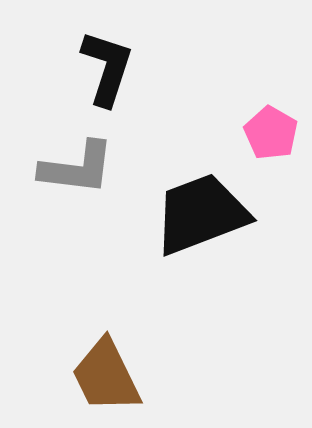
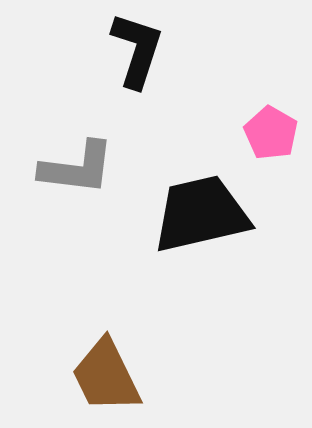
black L-shape: moved 30 px right, 18 px up
black trapezoid: rotated 8 degrees clockwise
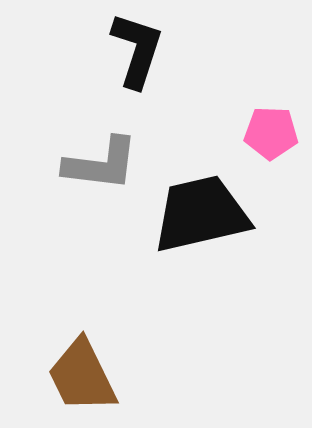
pink pentagon: rotated 28 degrees counterclockwise
gray L-shape: moved 24 px right, 4 px up
brown trapezoid: moved 24 px left
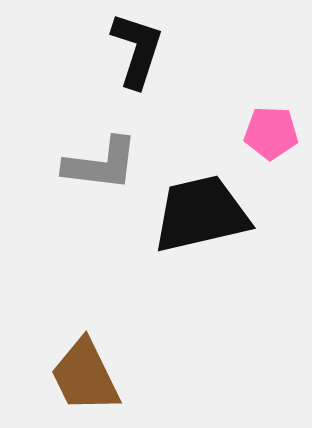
brown trapezoid: moved 3 px right
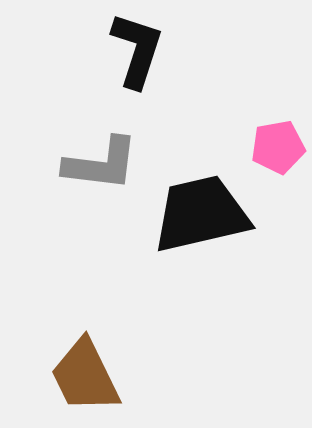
pink pentagon: moved 7 px right, 14 px down; rotated 12 degrees counterclockwise
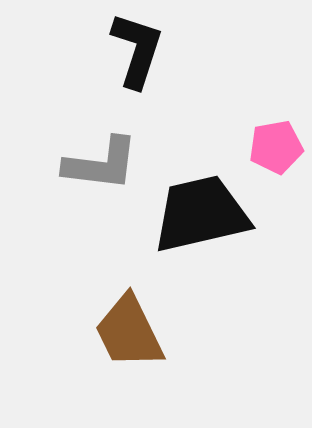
pink pentagon: moved 2 px left
brown trapezoid: moved 44 px right, 44 px up
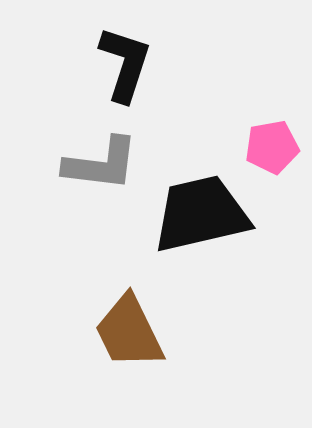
black L-shape: moved 12 px left, 14 px down
pink pentagon: moved 4 px left
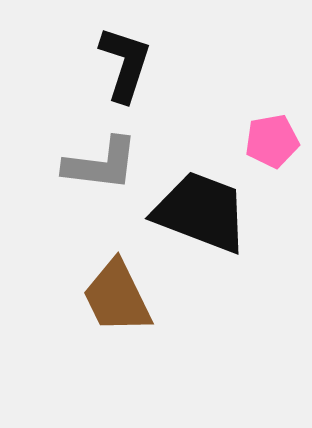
pink pentagon: moved 6 px up
black trapezoid: moved 2 px up; rotated 34 degrees clockwise
brown trapezoid: moved 12 px left, 35 px up
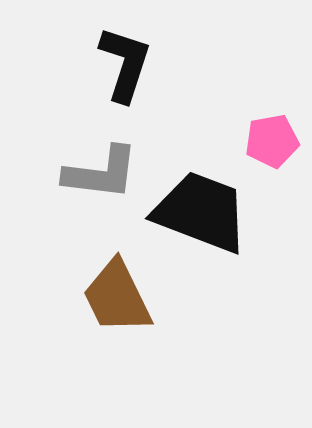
gray L-shape: moved 9 px down
